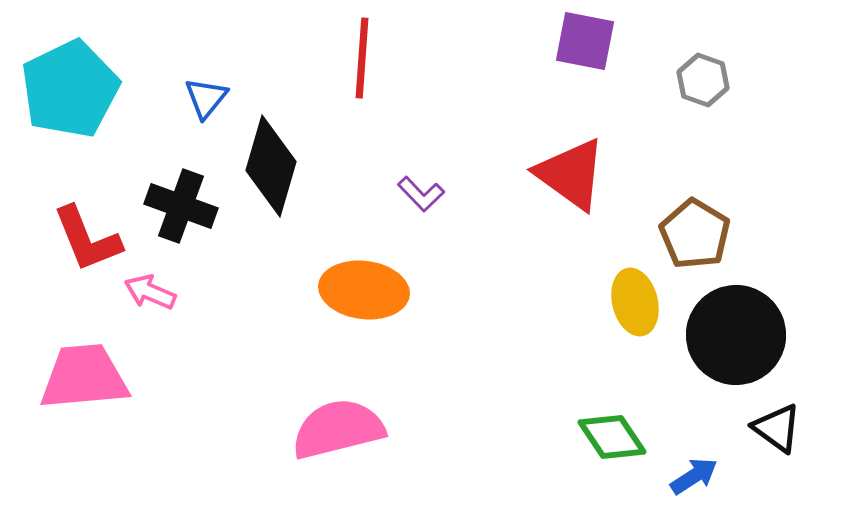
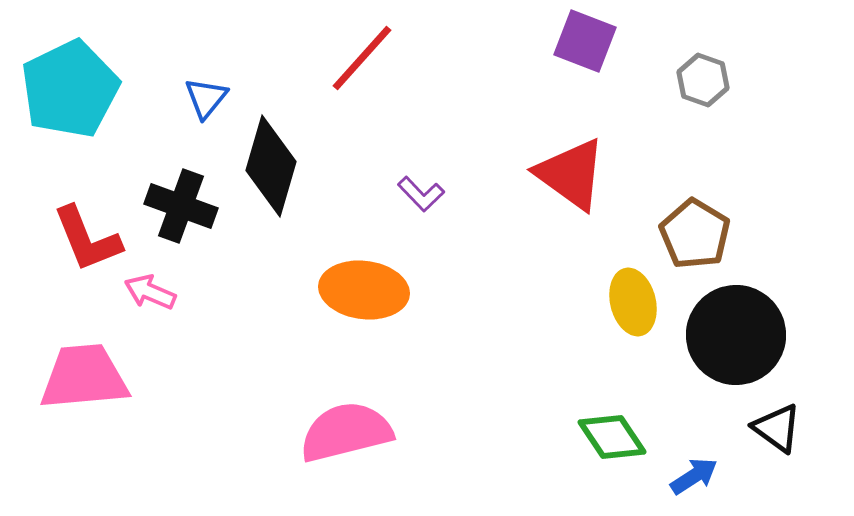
purple square: rotated 10 degrees clockwise
red line: rotated 38 degrees clockwise
yellow ellipse: moved 2 px left
pink semicircle: moved 8 px right, 3 px down
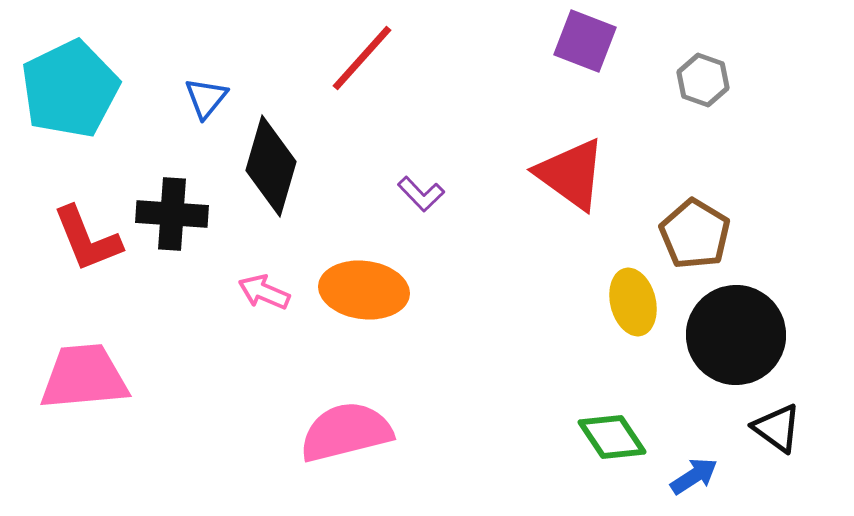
black cross: moved 9 px left, 8 px down; rotated 16 degrees counterclockwise
pink arrow: moved 114 px right
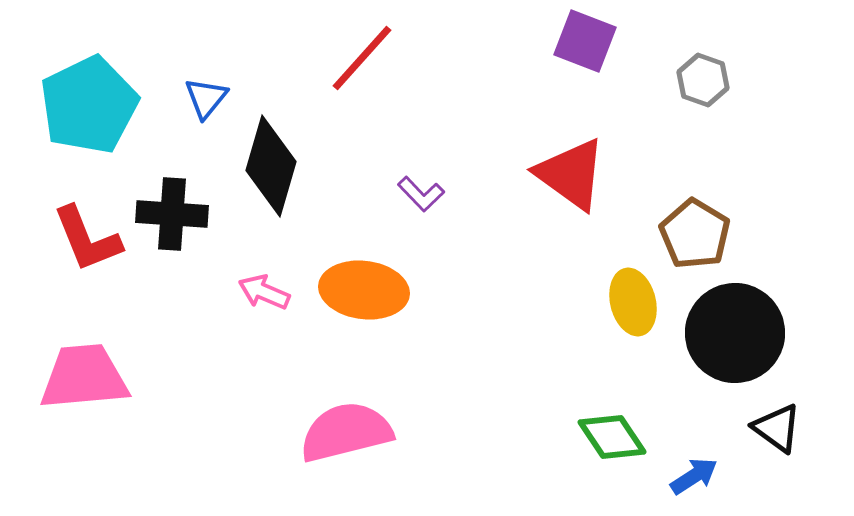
cyan pentagon: moved 19 px right, 16 px down
black circle: moved 1 px left, 2 px up
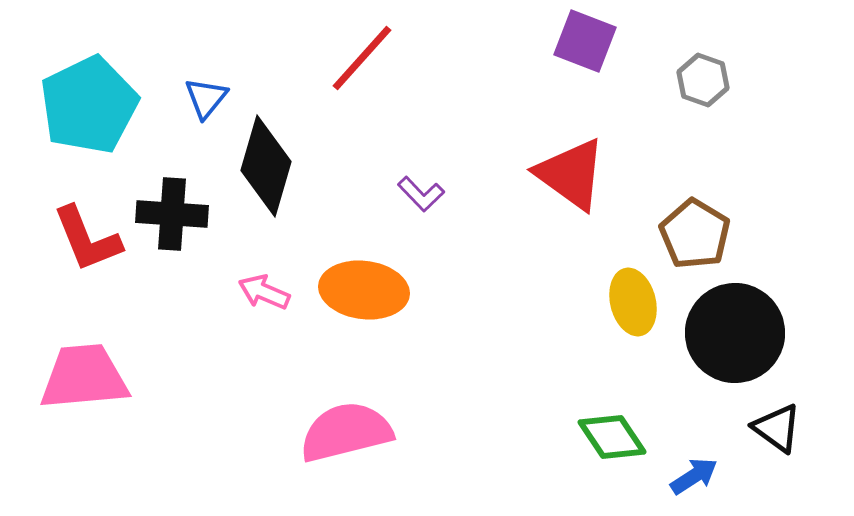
black diamond: moved 5 px left
